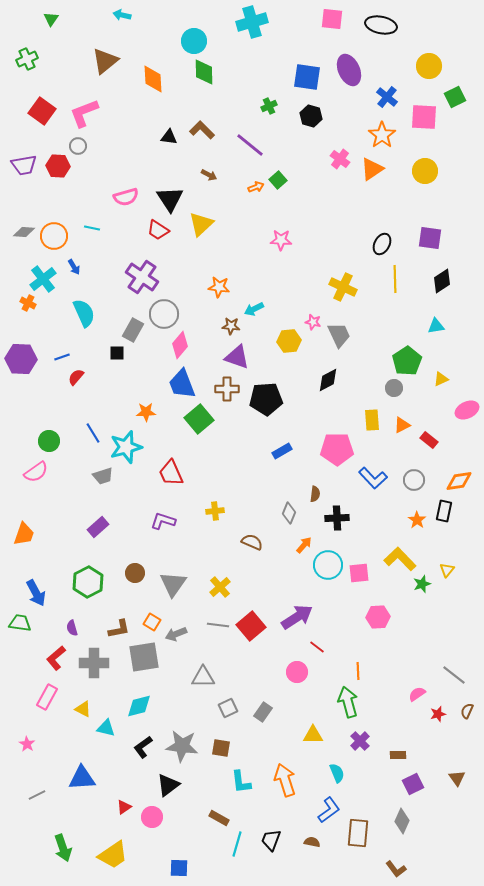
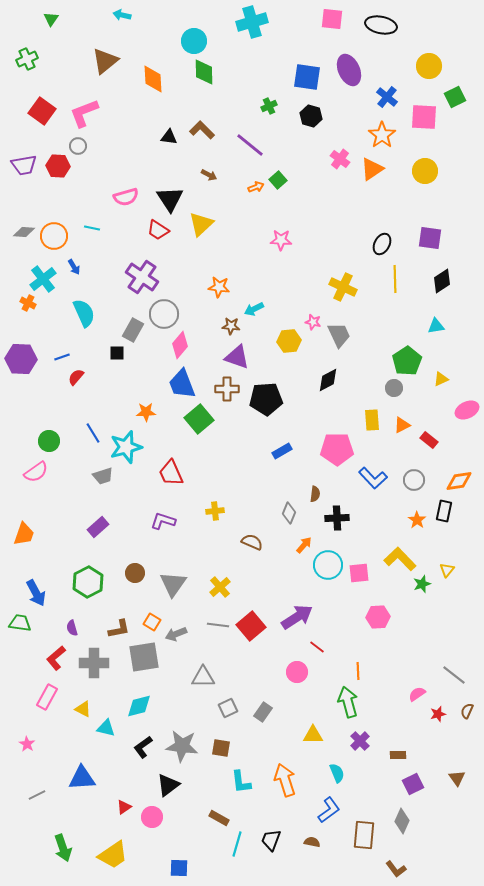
brown rectangle at (358, 833): moved 6 px right, 2 px down
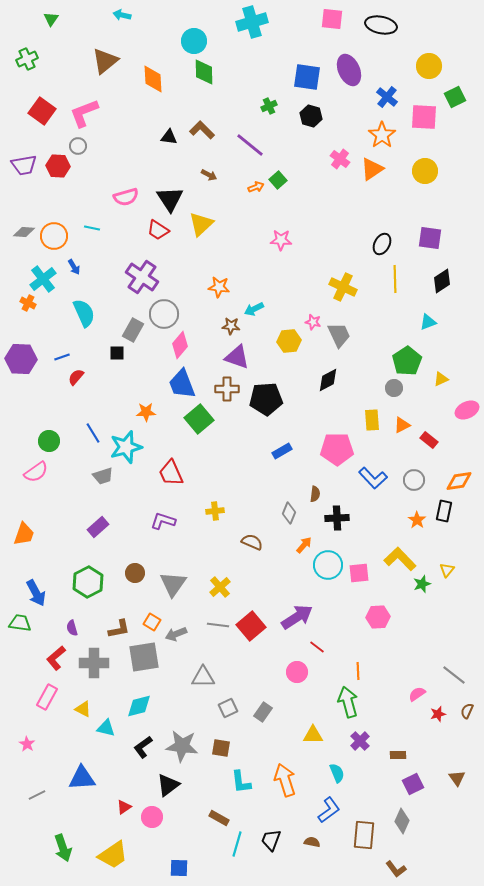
cyan triangle at (436, 326): moved 8 px left, 4 px up; rotated 12 degrees counterclockwise
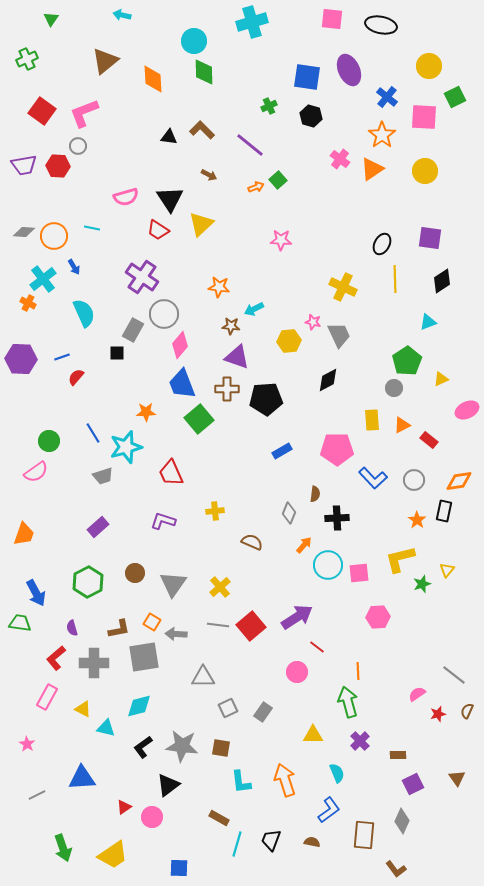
yellow L-shape at (400, 559): rotated 60 degrees counterclockwise
gray arrow at (176, 634): rotated 25 degrees clockwise
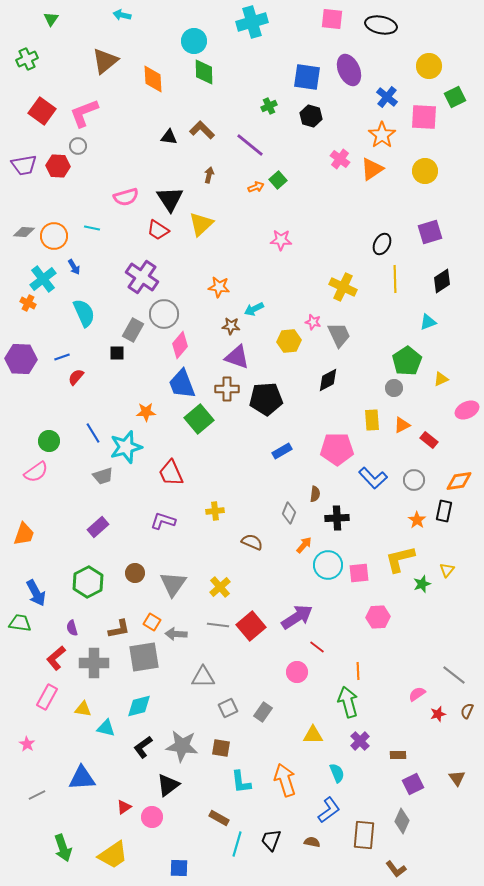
brown arrow at (209, 175): rotated 105 degrees counterclockwise
purple square at (430, 238): moved 6 px up; rotated 25 degrees counterclockwise
yellow triangle at (83, 709): rotated 18 degrees counterclockwise
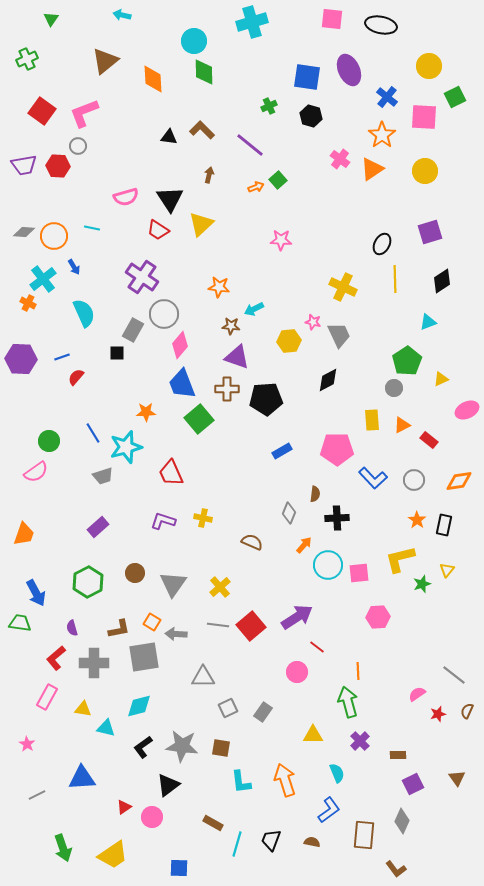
yellow cross at (215, 511): moved 12 px left, 7 px down; rotated 18 degrees clockwise
black rectangle at (444, 511): moved 14 px down
brown rectangle at (219, 818): moved 6 px left, 5 px down
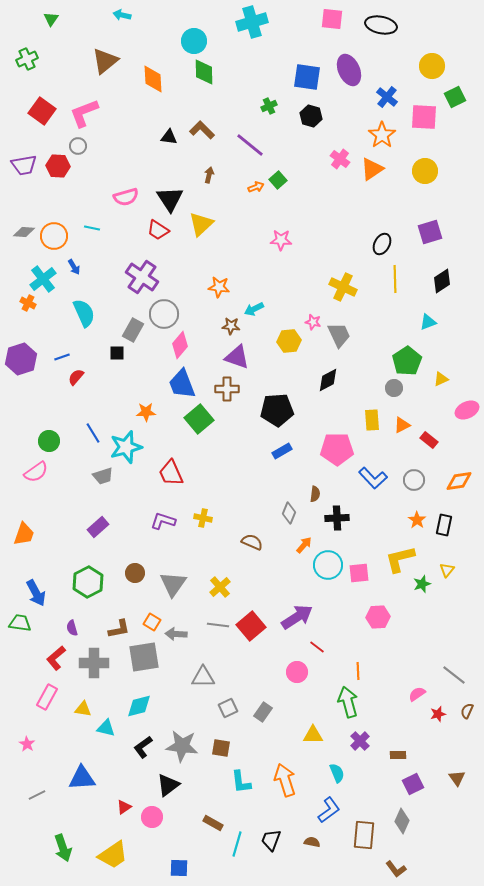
yellow circle at (429, 66): moved 3 px right
purple hexagon at (21, 359): rotated 20 degrees counterclockwise
black pentagon at (266, 399): moved 11 px right, 11 px down
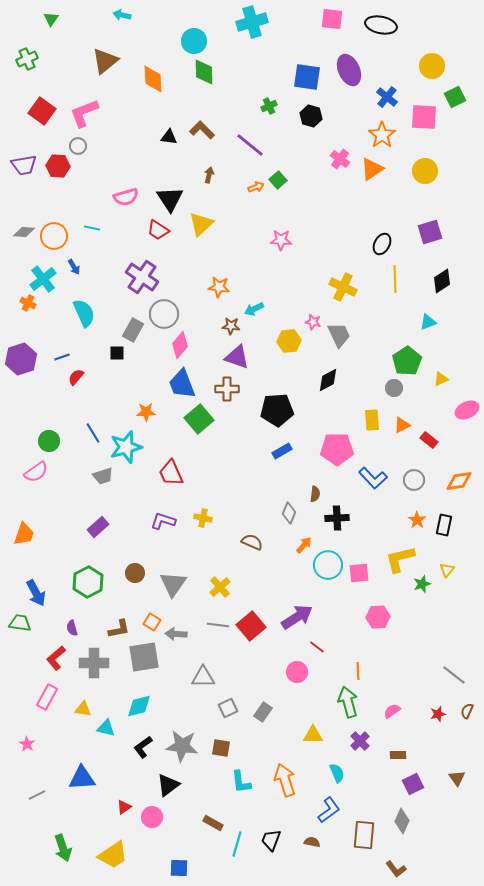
pink semicircle at (417, 694): moved 25 px left, 17 px down
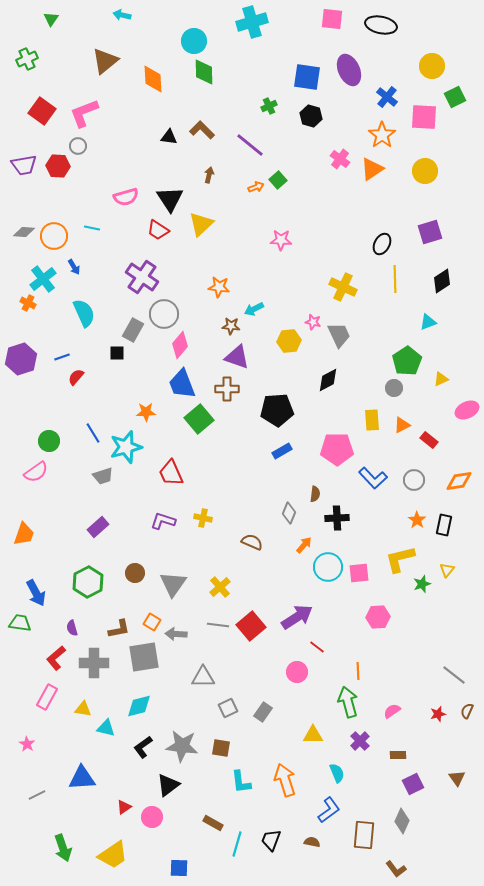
cyan circle at (328, 565): moved 2 px down
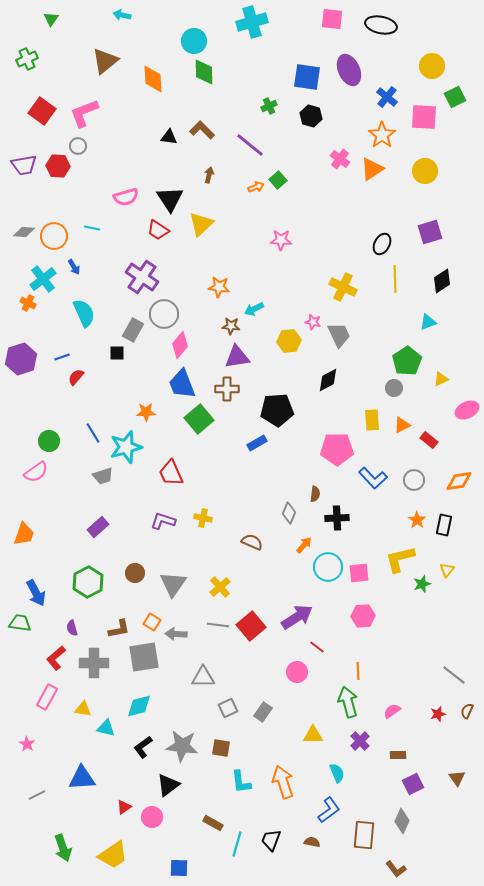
purple triangle at (237, 357): rotated 28 degrees counterclockwise
blue rectangle at (282, 451): moved 25 px left, 8 px up
pink hexagon at (378, 617): moved 15 px left, 1 px up
orange arrow at (285, 780): moved 2 px left, 2 px down
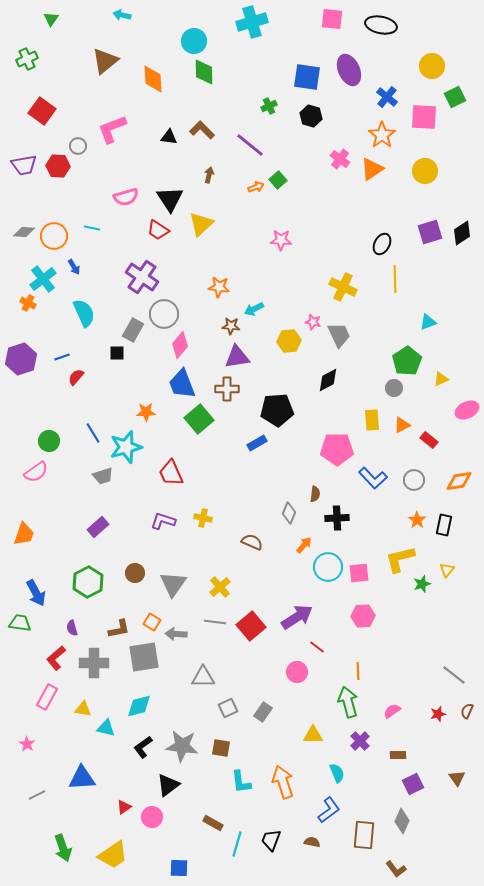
pink L-shape at (84, 113): moved 28 px right, 16 px down
black diamond at (442, 281): moved 20 px right, 48 px up
gray line at (218, 625): moved 3 px left, 3 px up
